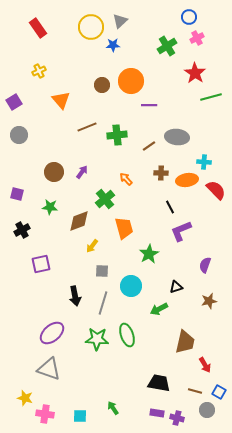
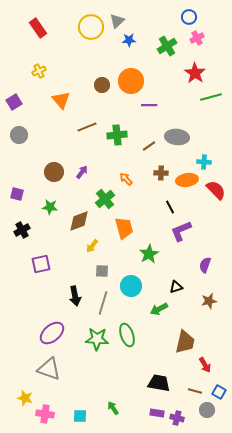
gray triangle at (120, 21): moved 3 px left
blue star at (113, 45): moved 16 px right, 5 px up
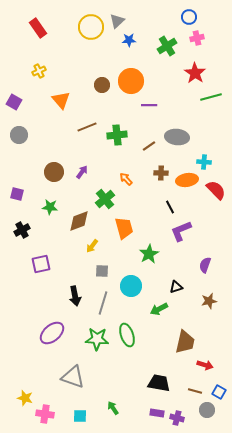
pink cross at (197, 38): rotated 16 degrees clockwise
purple square at (14, 102): rotated 28 degrees counterclockwise
red arrow at (205, 365): rotated 42 degrees counterclockwise
gray triangle at (49, 369): moved 24 px right, 8 px down
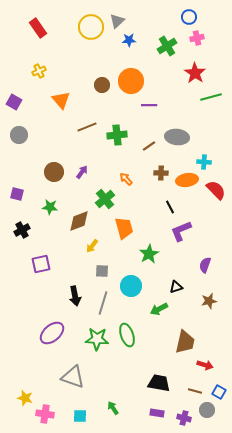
purple cross at (177, 418): moved 7 px right
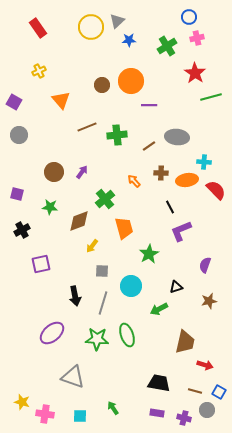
orange arrow at (126, 179): moved 8 px right, 2 px down
yellow star at (25, 398): moved 3 px left, 4 px down
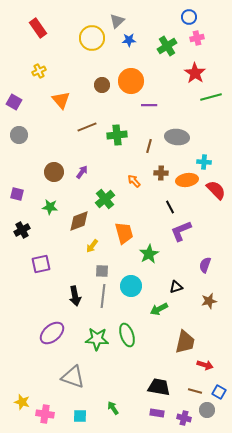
yellow circle at (91, 27): moved 1 px right, 11 px down
brown line at (149, 146): rotated 40 degrees counterclockwise
orange trapezoid at (124, 228): moved 5 px down
gray line at (103, 303): moved 7 px up; rotated 10 degrees counterclockwise
black trapezoid at (159, 383): moved 4 px down
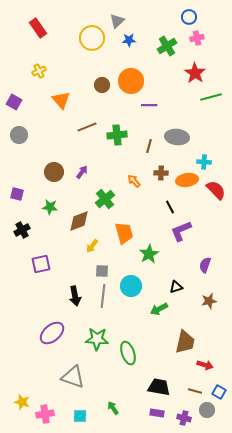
green ellipse at (127, 335): moved 1 px right, 18 px down
pink cross at (45, 414): rotated 18 degrees counterclockwise
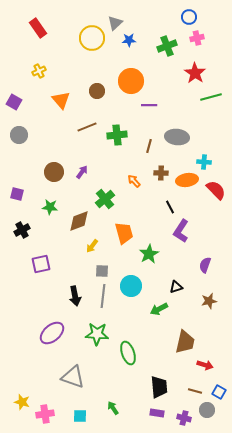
gray triangle at (117, 21): moved 2 px left, 2 px down
green cross at (167, 46): rotated 12 degrees clockwise
brown circle at (102, 85): moved 5 px left, 6 px down
purple L-shape at (181, 231): rotated 35 degrees counterclockwise
green star at (97, 339): moved 5 px up
black trapezoid at (159, 387): rotated 75 degrees clockwise
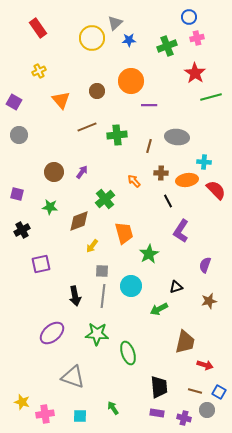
black line at (170, 207): moved 2 px left, 6 px up
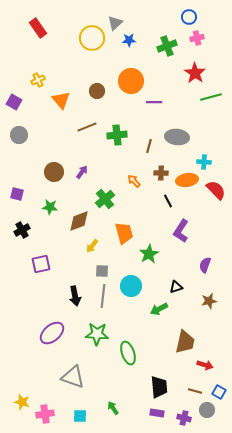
yellow cross at (39, 71): moved 1 px left, 9 px down
purple line at (149, 105): moved 5 px right, 3 px up
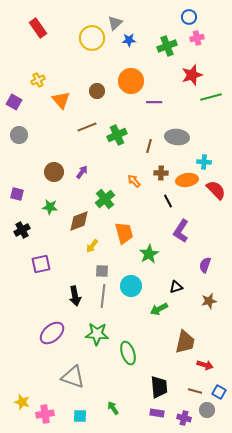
red star at (195, 73): moved 3 px left, 2 px down; rotated 20 degrees clockwise
green cross at (117, 135): rotated 18 degrees counterclockwise
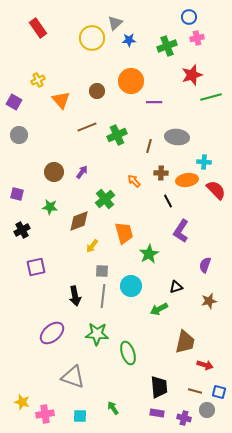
purple square at (41, 264): moved 5 px left, 3 px down
blue square at (219, 392): rotated 16 degrees counterclockwise
